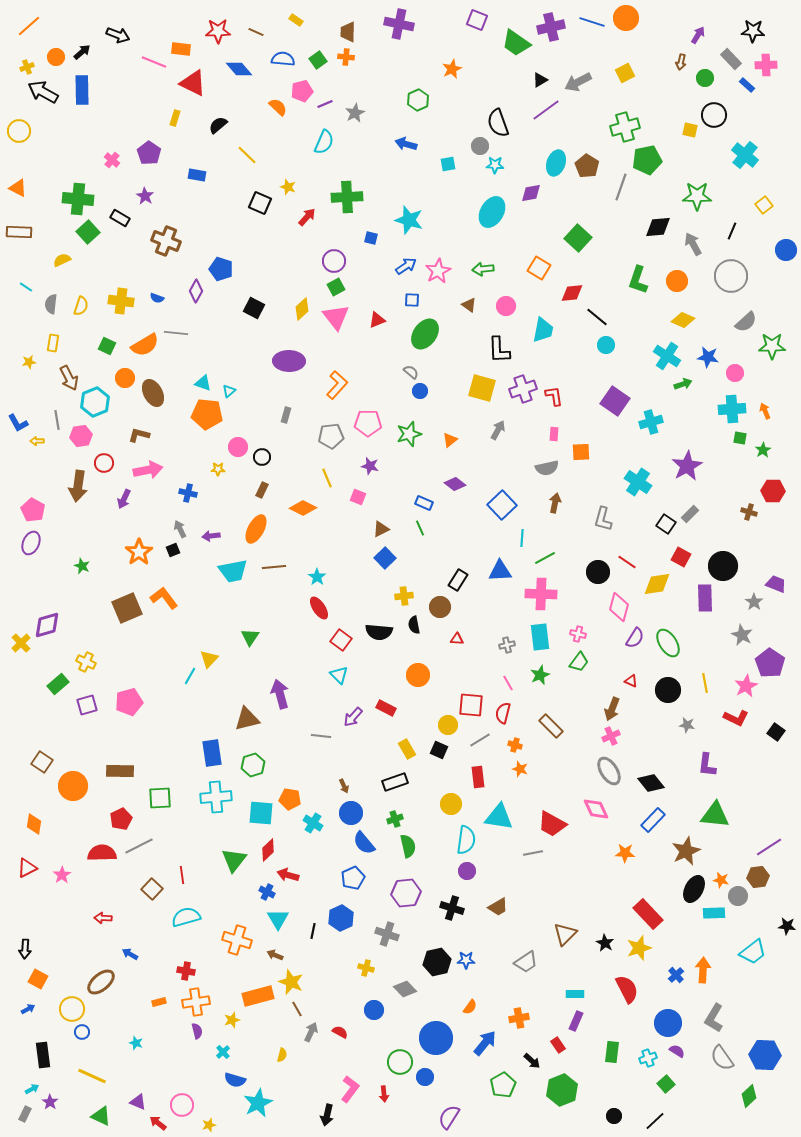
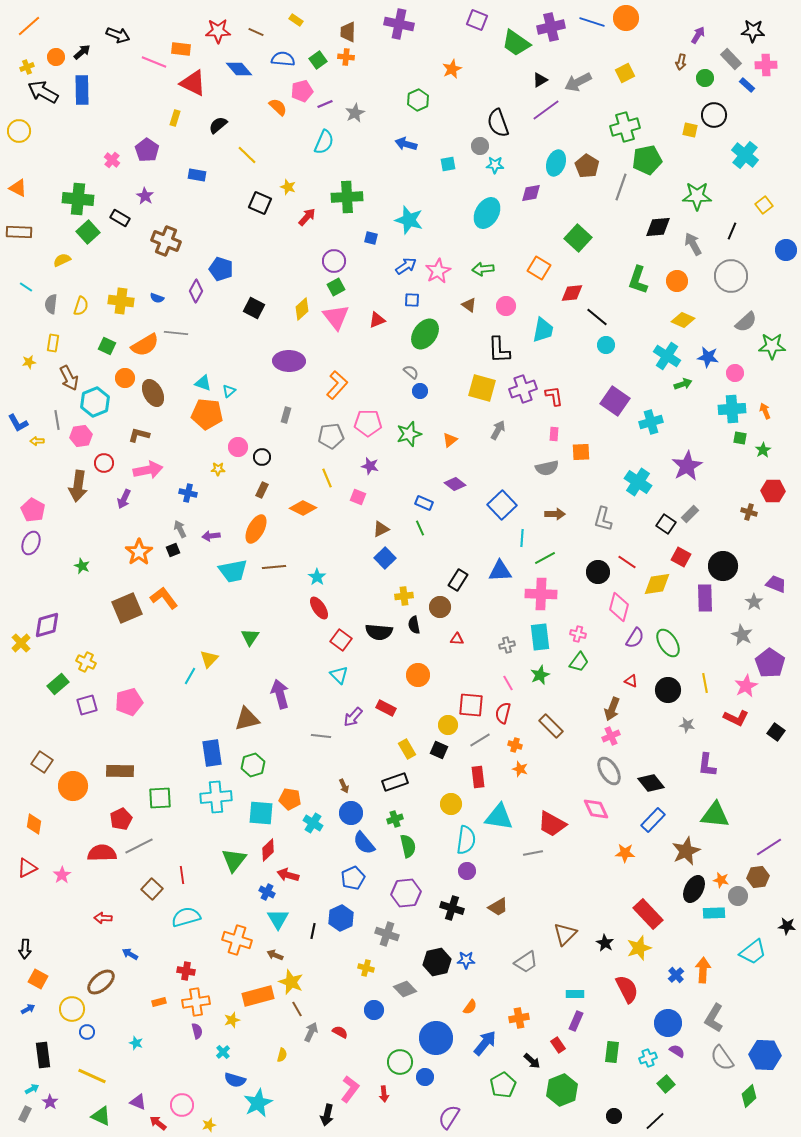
purple pentagon at (149, 153): moved 2 px left, 3 px up
cyan ellipse at (492, 212): moved 5 px left, 1 px down
brown arrow at (555, 503): moved 11 px down; rotated 78 degrees clockwise
blue circle at (82, 1032): moved 5 px right
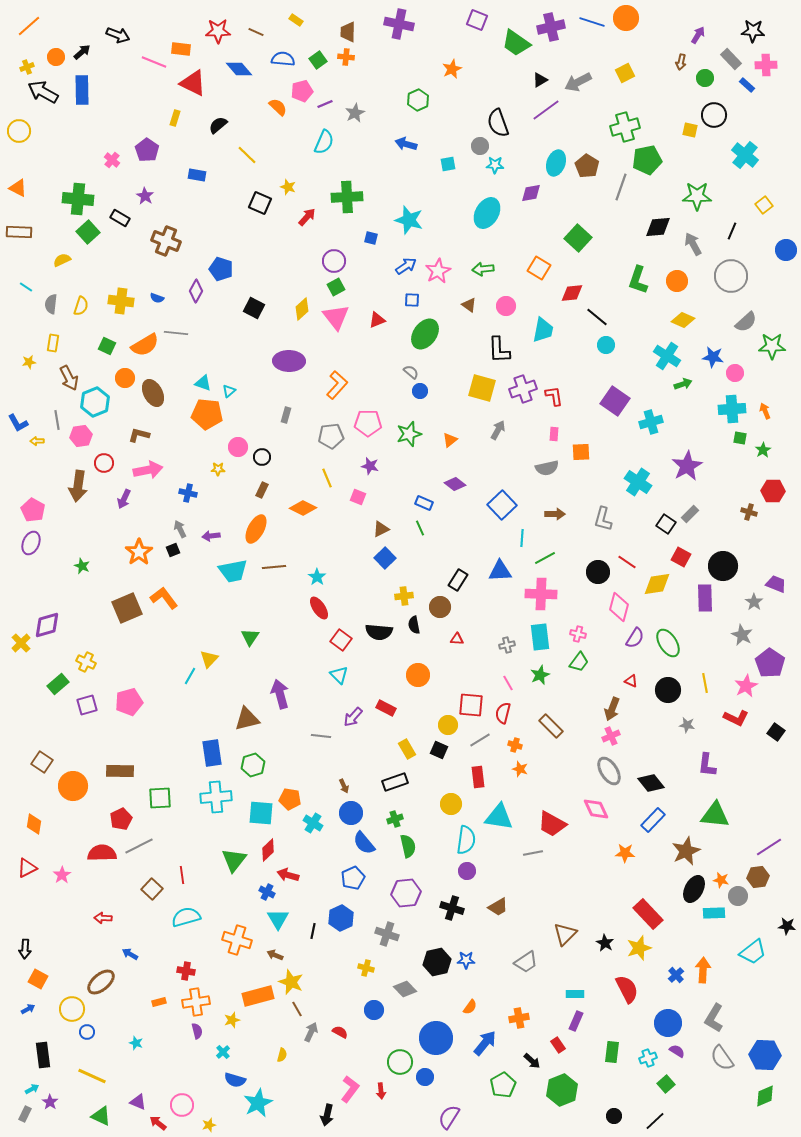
blue star at (708, 357): moved 5 px right
red arrow at (384, 1094): moved 3 px left, 3 px up
green diamond at (749, 1096): moved 16 px right; rotated 20 degrees clockwise
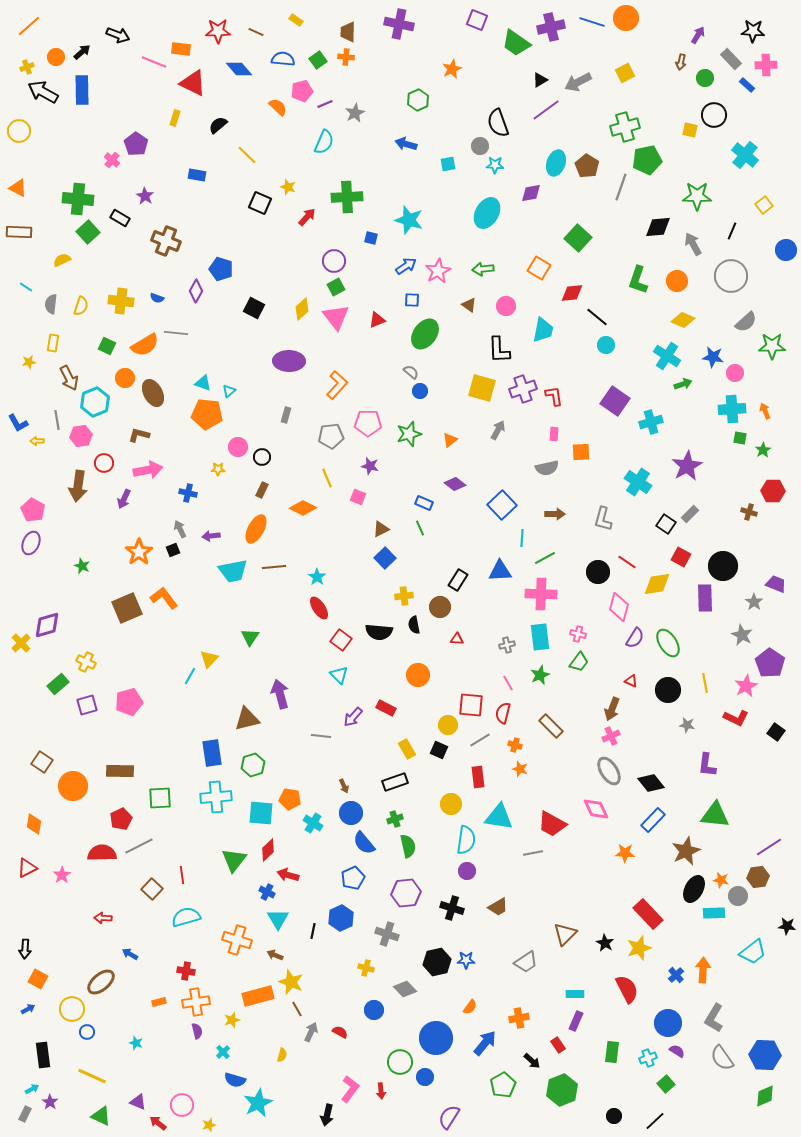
purple pentagon at (147, 150): moved 11 px left, 6 px up
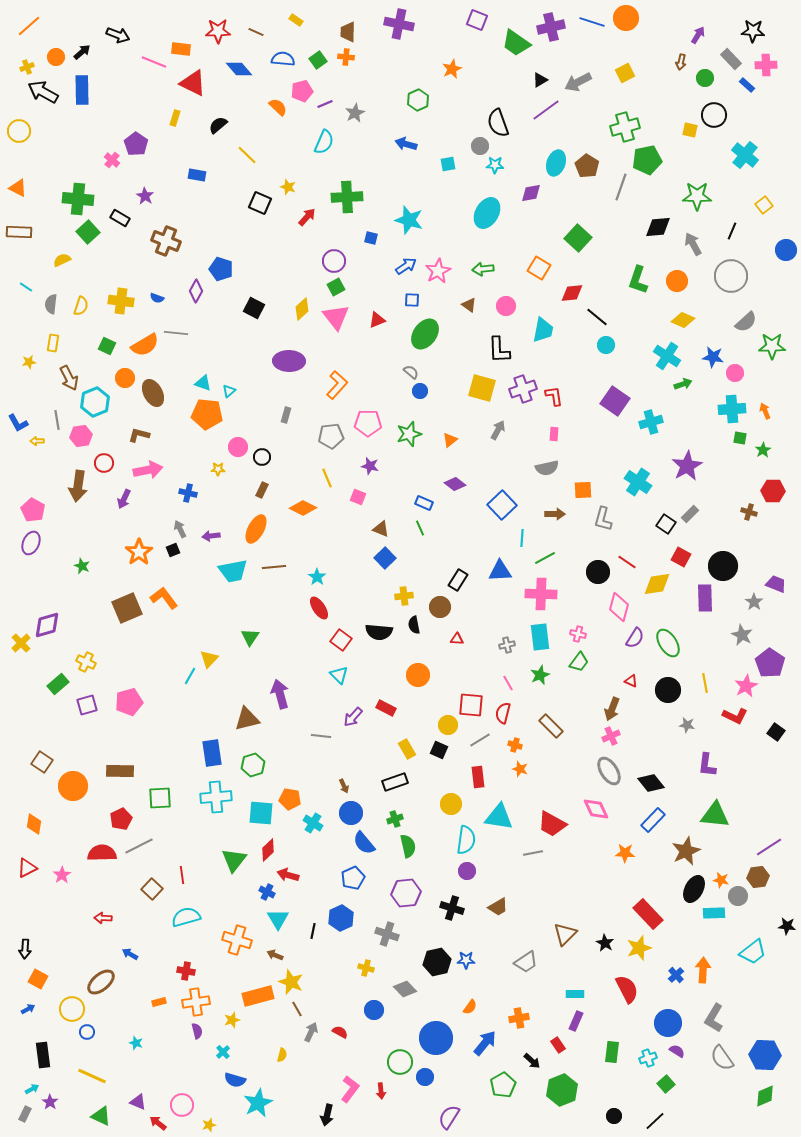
orange square at (581, 452): moved 2 px right, 38 px down
brown triangle at (381, 529): rotated 48 degrees clockwise
red L-shape at (736, 718): moved 1 px left, 2 px up
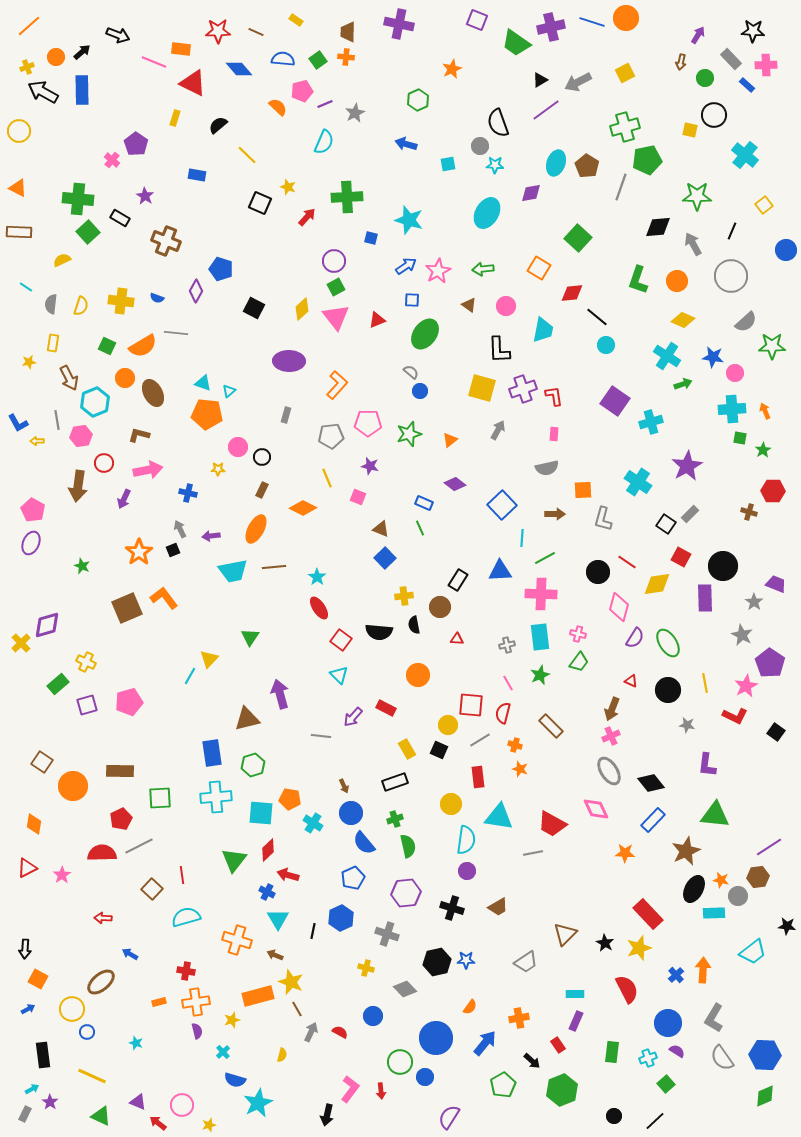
orange semicircle at (145, 345): moved 2 px left, 1 px down
blue circle at (374, 1010): moved 1 px left, 6 px down
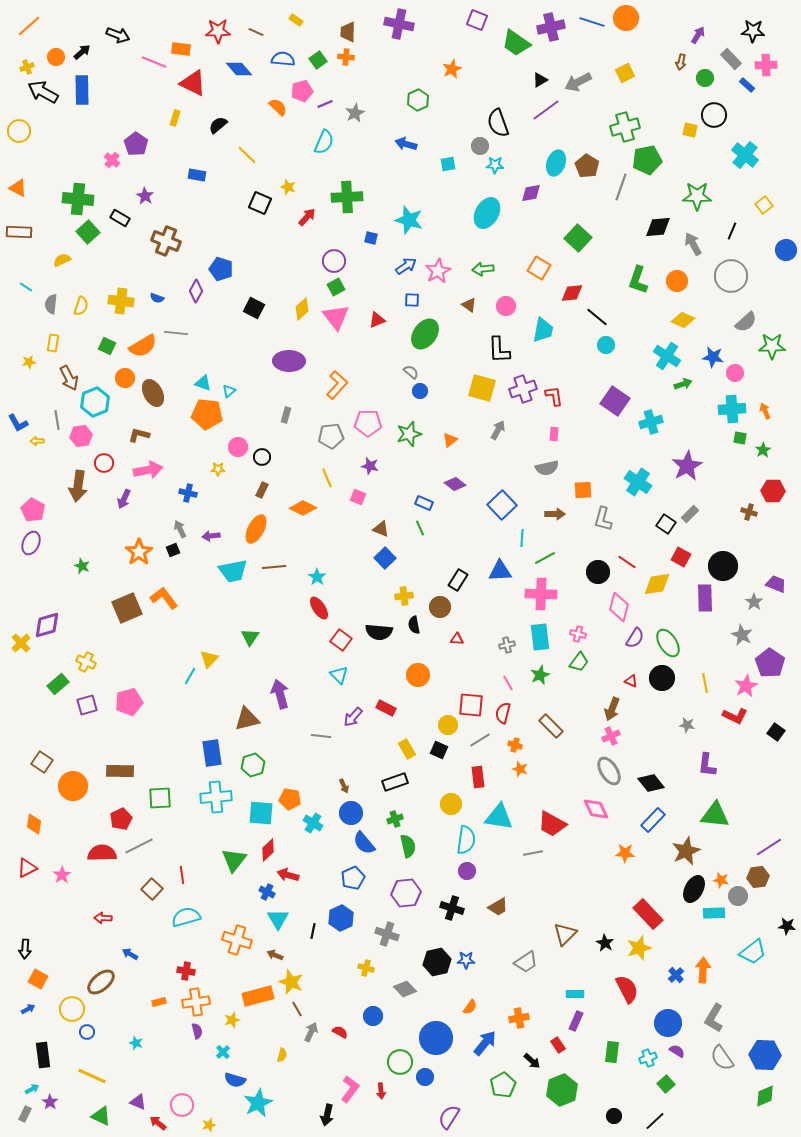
black circle at (668, 690): moved 6 px left, 12 px up
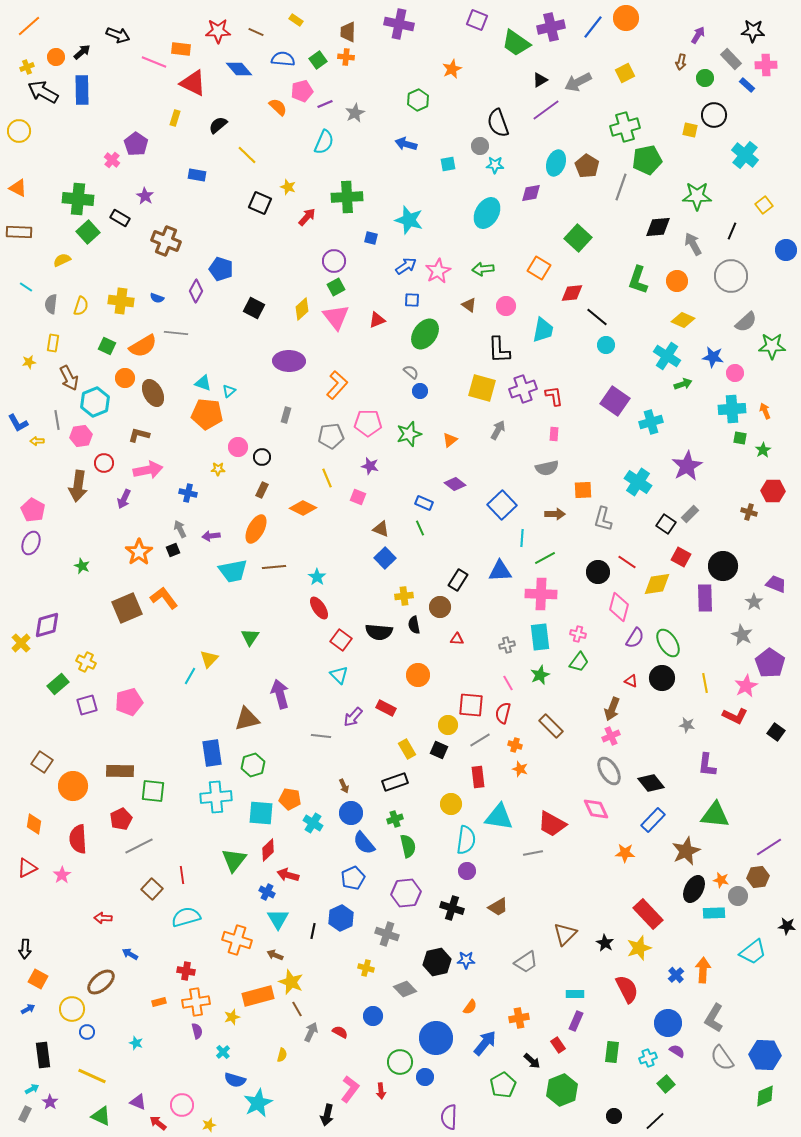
blue line at (592, 22): moved 1 px right, 5 px down; rotated 70 degrees counterclockwise
green square at (160, 798): moved 7 px left, 7 px up; rotated 10 degrees clockwise
red semicircle at (102, 853): moved 24 px left, 14 px up; rotated 92 degrees counterclockwise
yellow star at (232, 1020): moved 3 px up
purple semicircle at (449, 1117): rotated 30 degrees counterclockwise
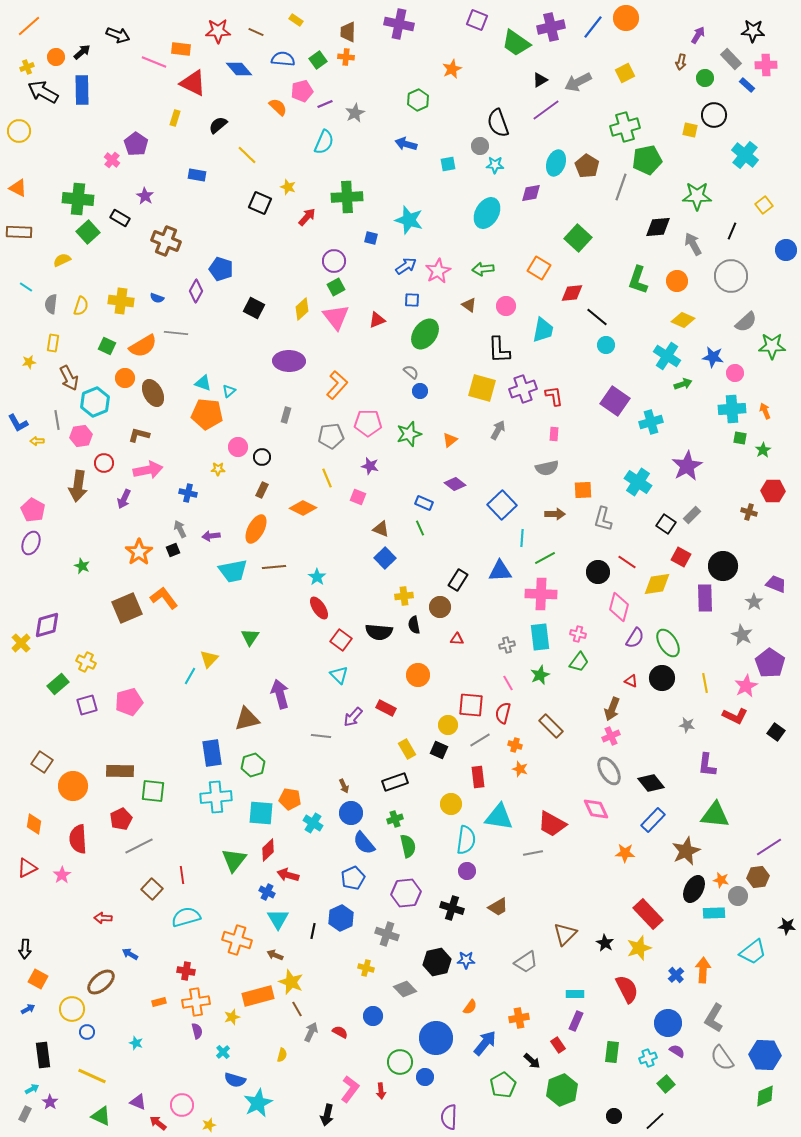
gray rectangle at (690, 514): moved 2 px right, 1 px down
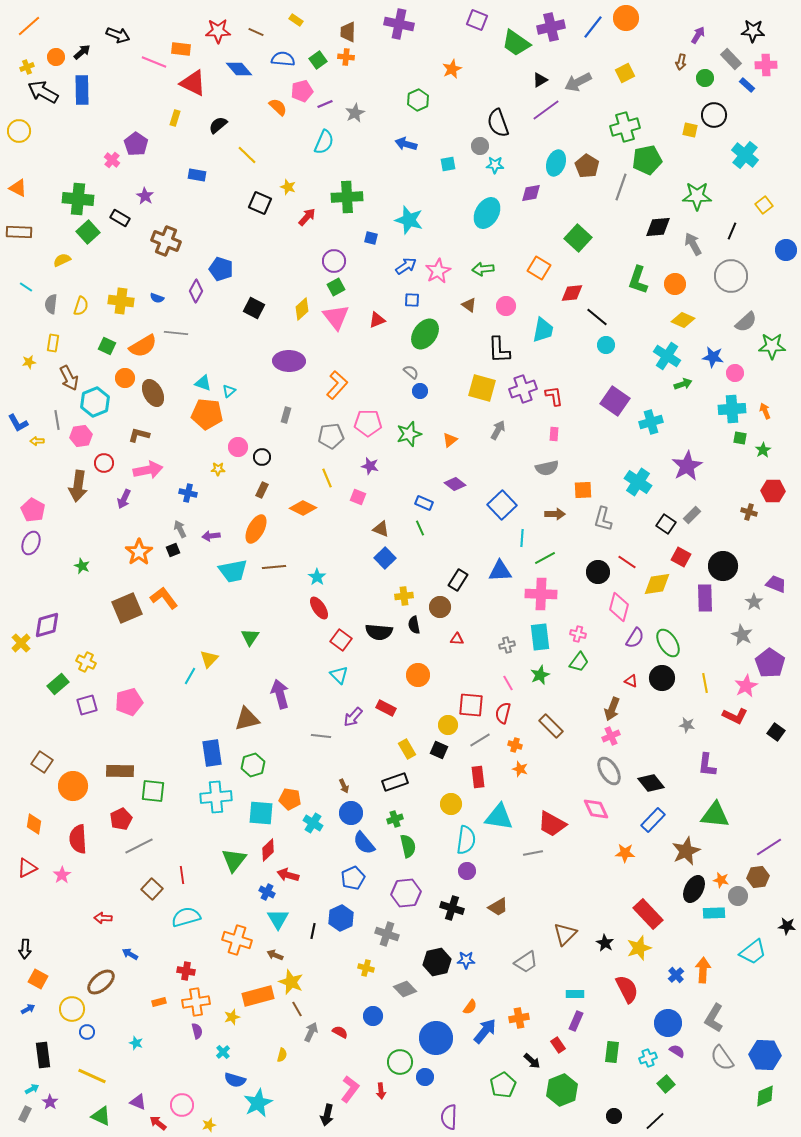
orange circle at (677, 281): moved 2 px left, 3 px down
blue arrow at (485, 1043): moved 12 px up
